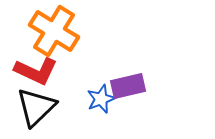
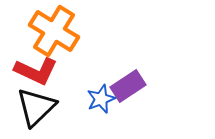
purple rectangle: rotated 20 degrees counterclockwise
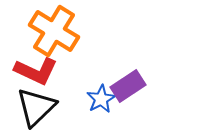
blue star: rotated 8 degrees counterclockwise
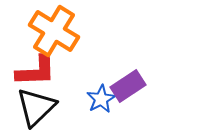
red L-shape: rotated 27 degrees counterclockwise
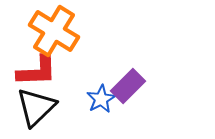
red L-shape: moved 1 px right
purple rectangle: rotated 12 degrees counterclockwise
